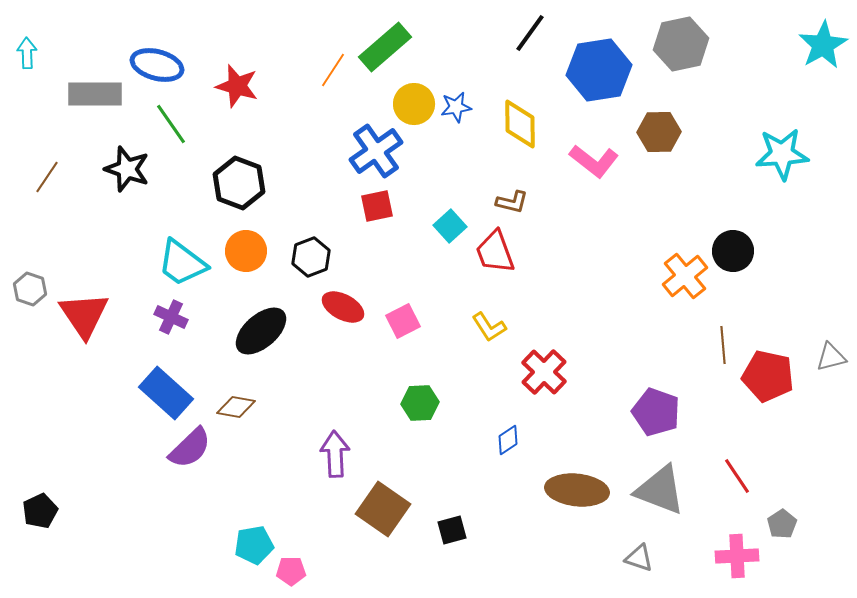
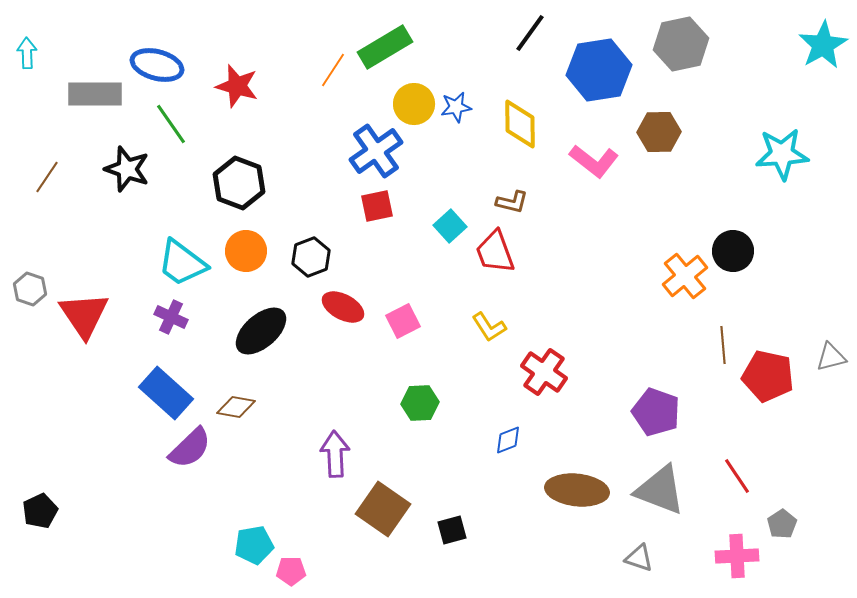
green rectangle at (385, 47): rotated 10 degrees clockwise
red cross at (544, 372): rotated 9 degrees counterclockwise
blue diamond at (508, 440): rotated 12 degrees clockwise
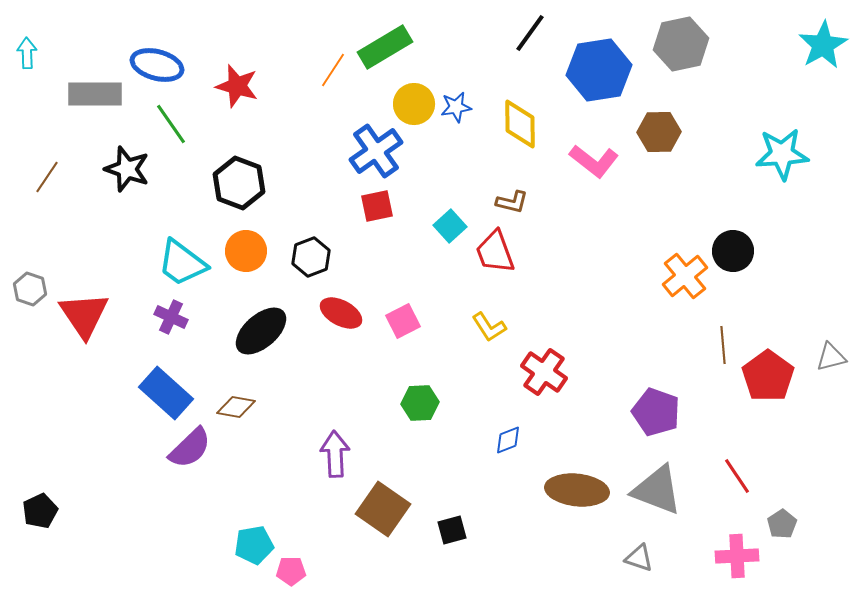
red ellipse at (343, 307): moved 2 px left, 6 px down
red pentagon at (768, 376): rotated 24 degrees clockwise
gray triangle at (660, 490): moved 3 px left
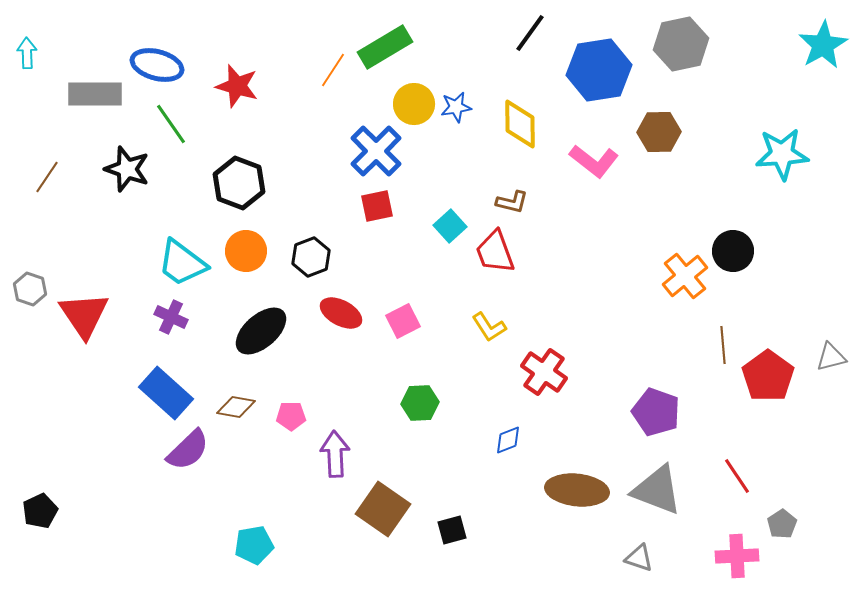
blue cross at (376, 151): rotated 10 degrees counterclockwise
purple semicircle at (190, 448): moved 2 px left, 2 px down
pink pentagon at (291, 571): moved 155 px up
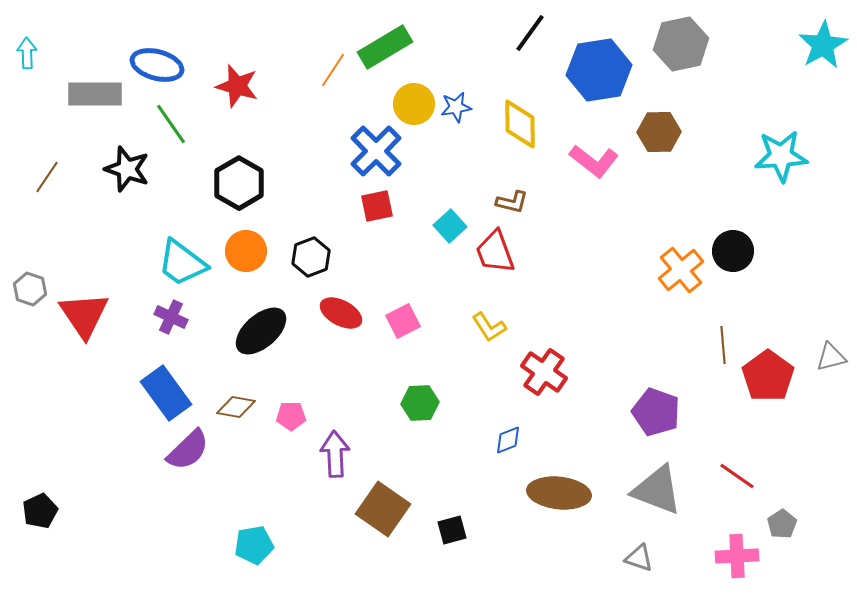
cyan star at (782, 154): moved 1 px left, 2 px down
black hexagon at (239, 183): rotated 9 degrees clockwise
orange cross at (685, 276): moved 4 px left, 6 px up
blue rectangle at (166, 393): rotated 12 degrees clockwise
red line at (737, 476): rotated 21 degrees counterclockwise
brown ellipse at (577, 490): moved 18 px left, 3 px down
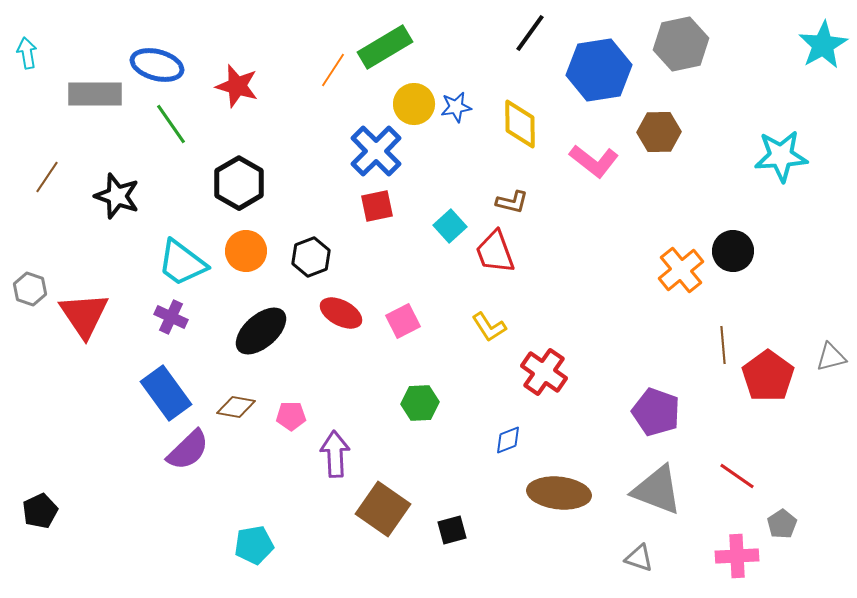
cyan arrow at (27, 53): rotated 8 degrees counterclockwise
black star at (127, 169): moved 10 px left, 27 px down
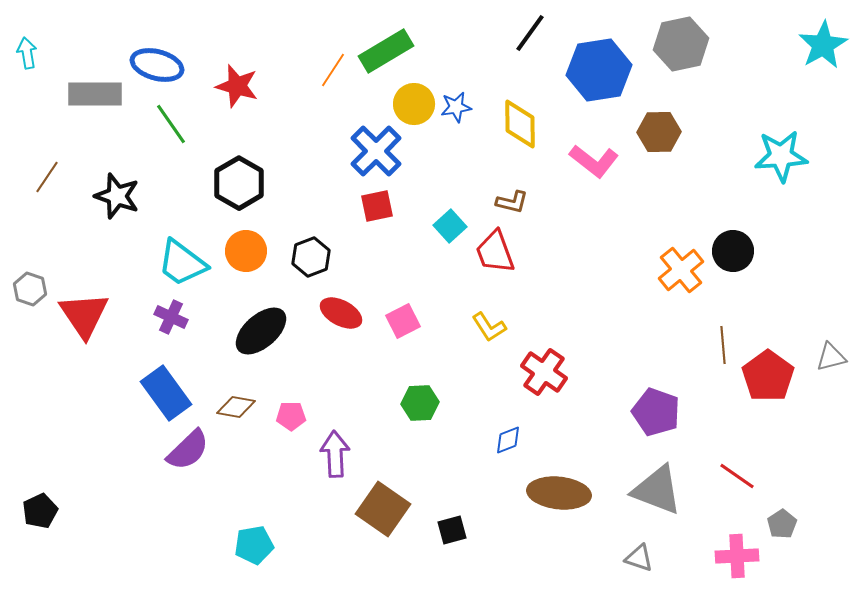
green rectangle at (385, 47): moved 1 px right, 4 px down
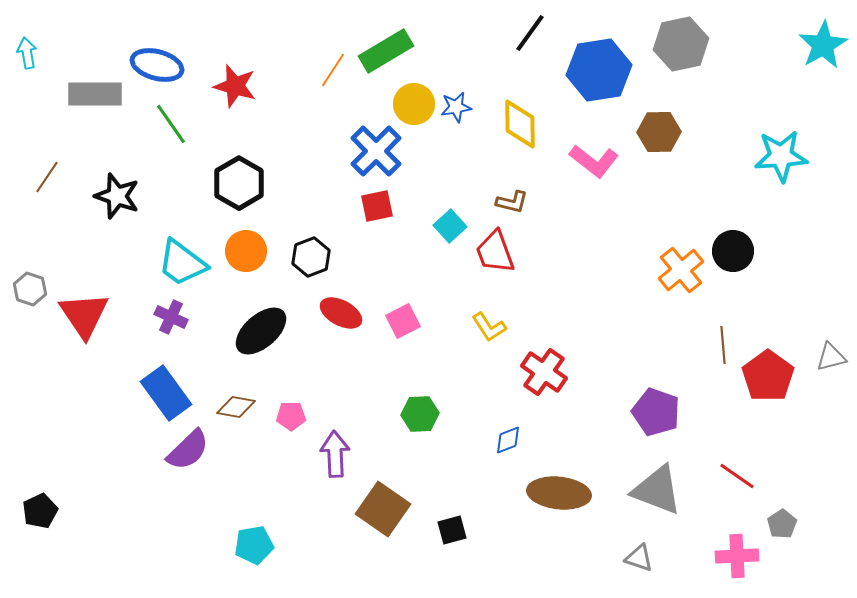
red star at (237, 86): moved 2 px left
green hexagon at (420, 403): moved 11 px down
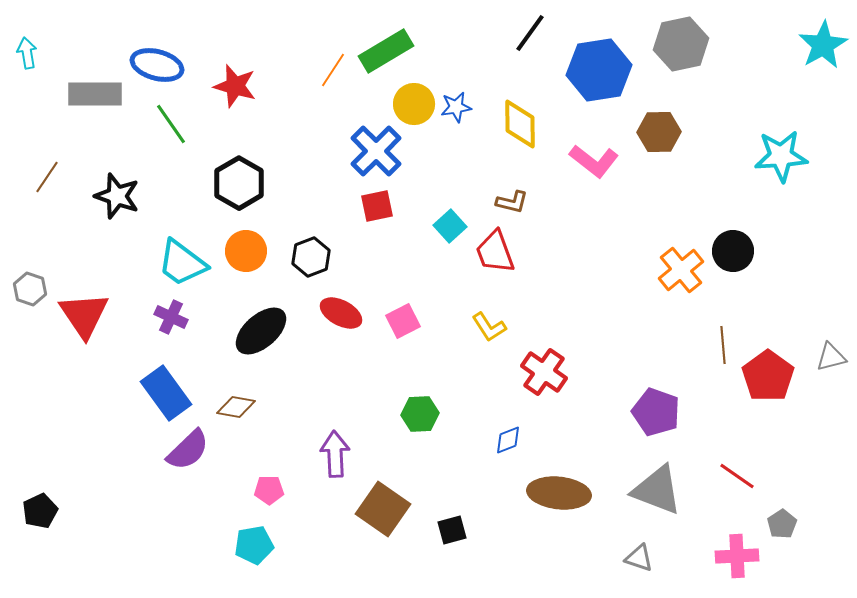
pink pentagon at (291, 416): moved 22 px left, 74 px down
